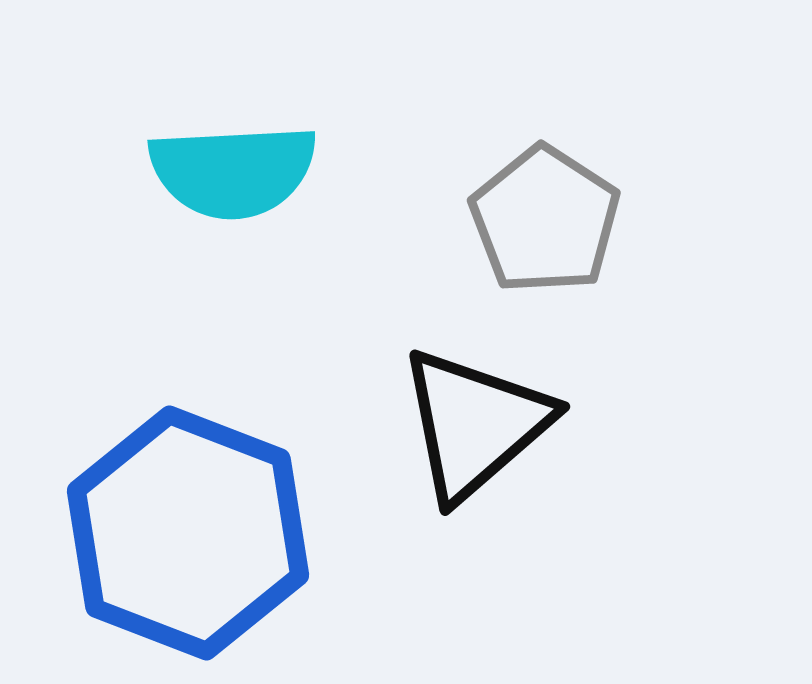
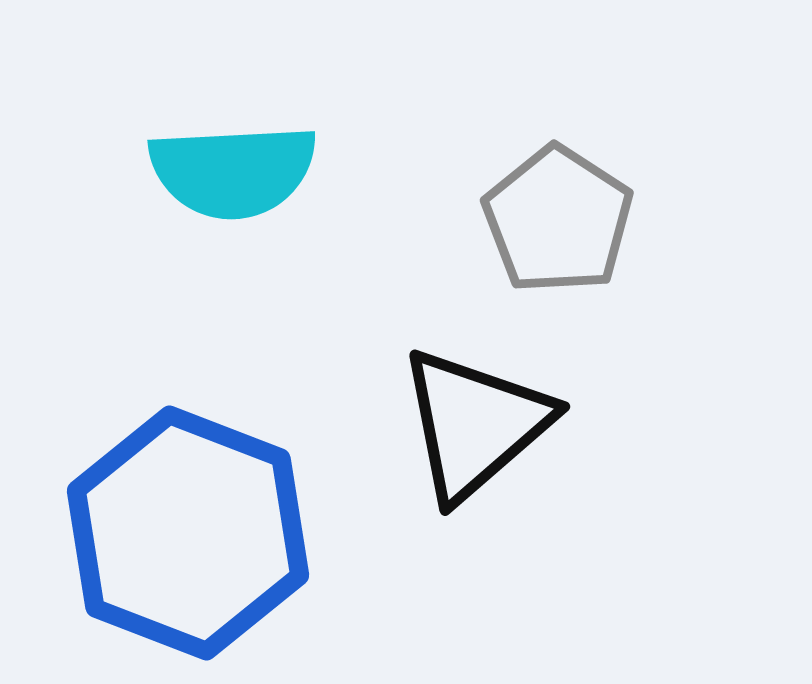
gray pentagon: moved 13 px right
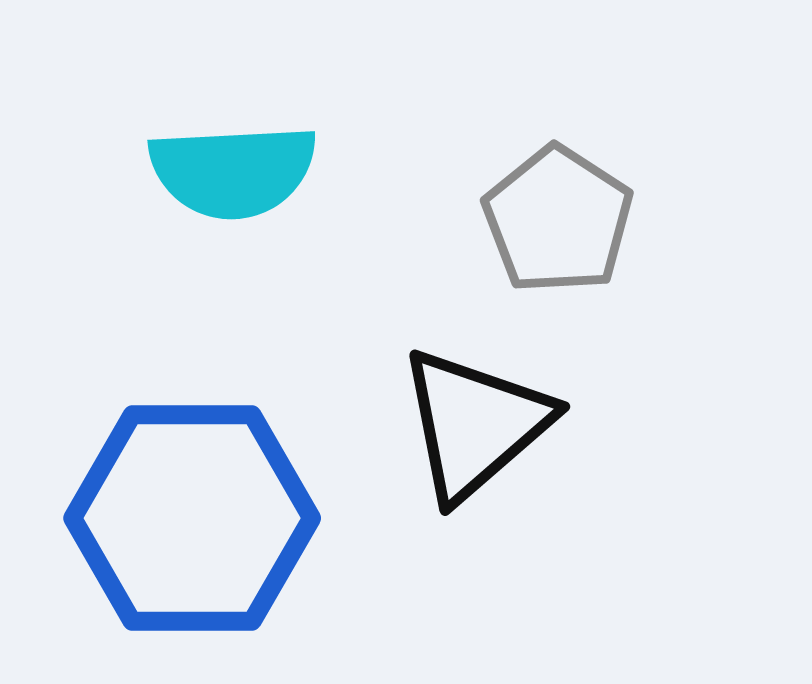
blue hexagon: moved 4 px right, 15 px up; rotated 21 degrees counterclockwise
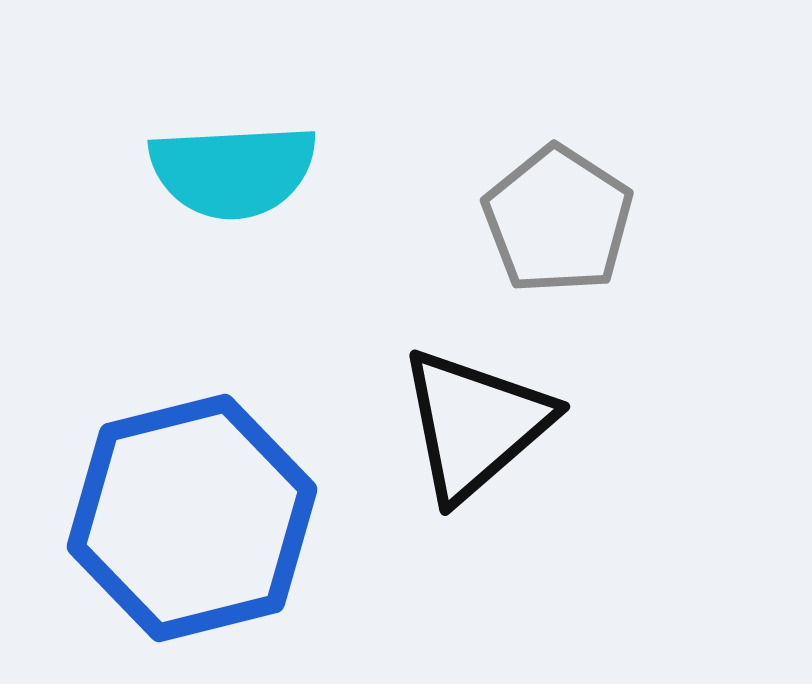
blue hexagon: rotated 14 degrees counterclockwise
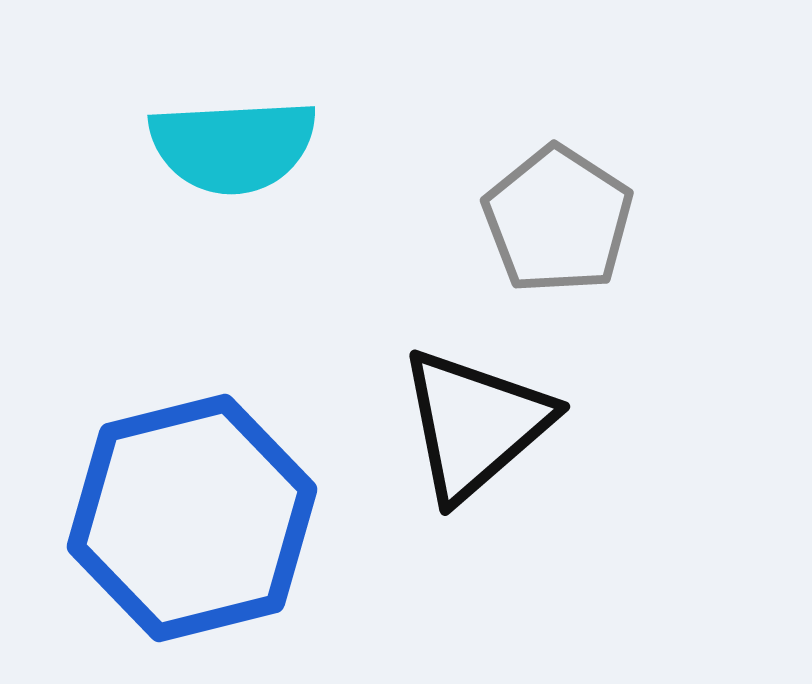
cyan semicircle: moved 25 px up
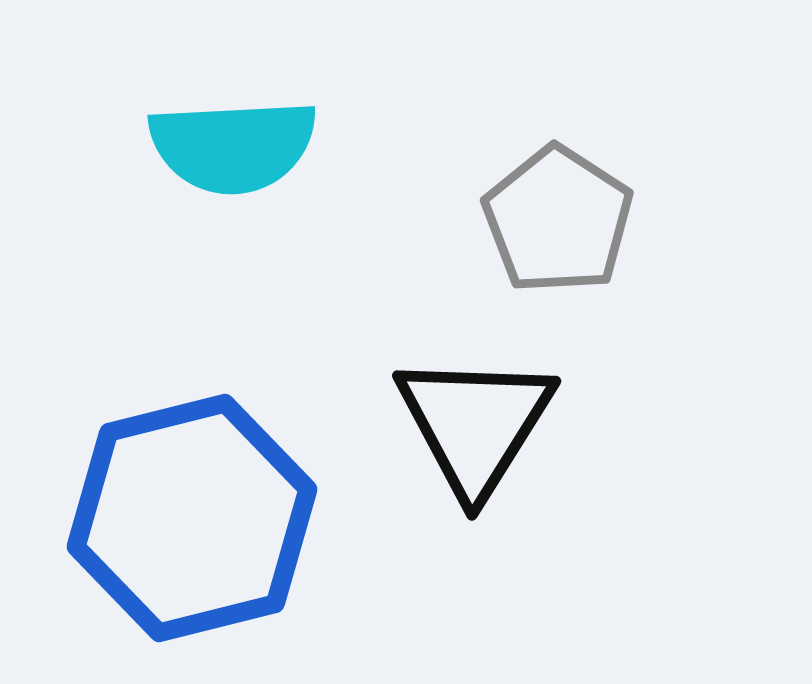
black triangle: rotated 17 degrees counterclockwise
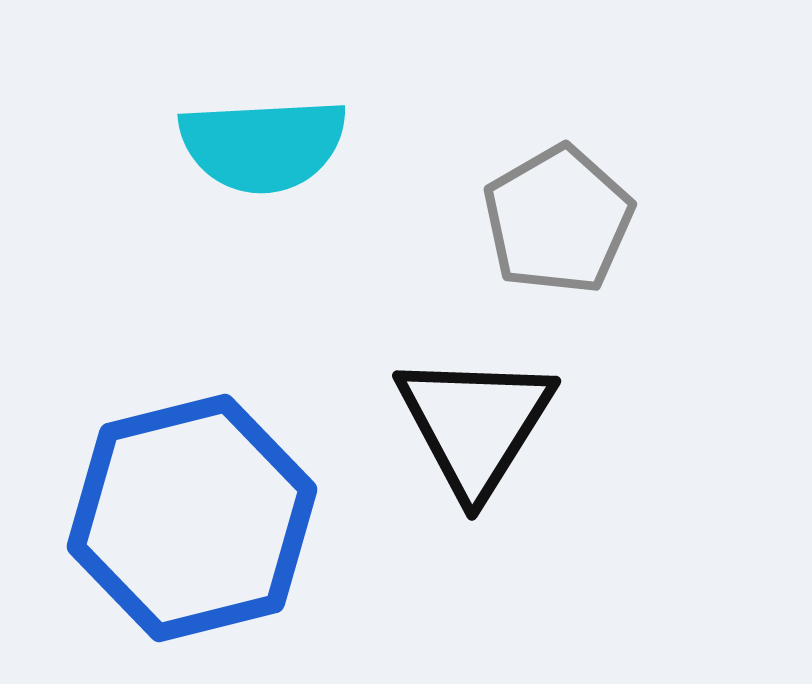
cyan semicircle: moved 30 px right, 1 px up
gray pentagon: rotated 9 degrees clockwise
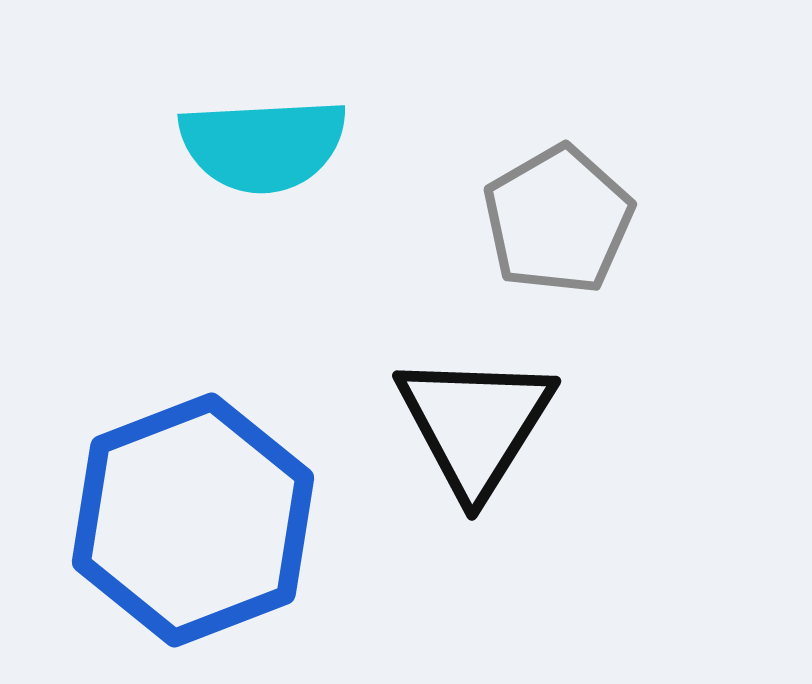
blue hexagon: moved 1 px right, 2 px down; rotated 7 degrees counterclockwise
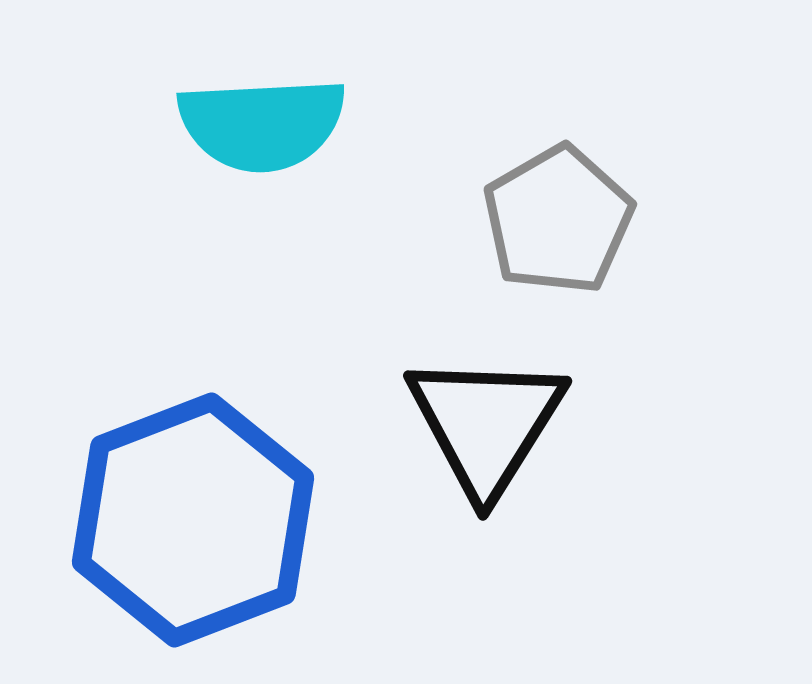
cyan semicircle: moved 1 px left, 21 px up
black triangle: moved 11 px right
